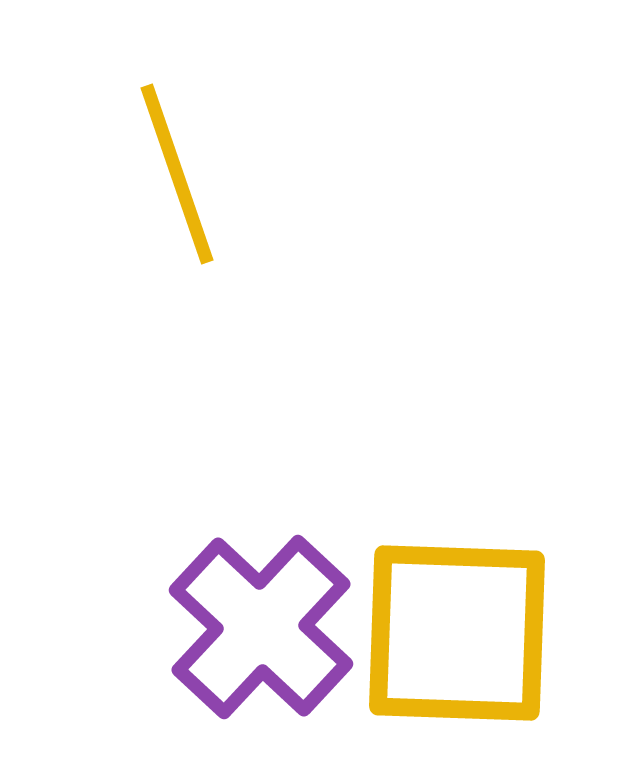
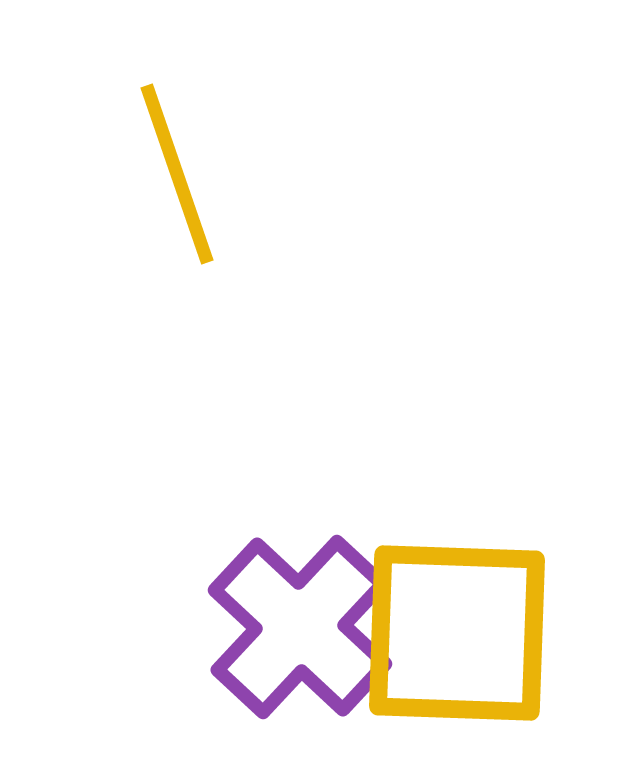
purple cross: moved 39 px right
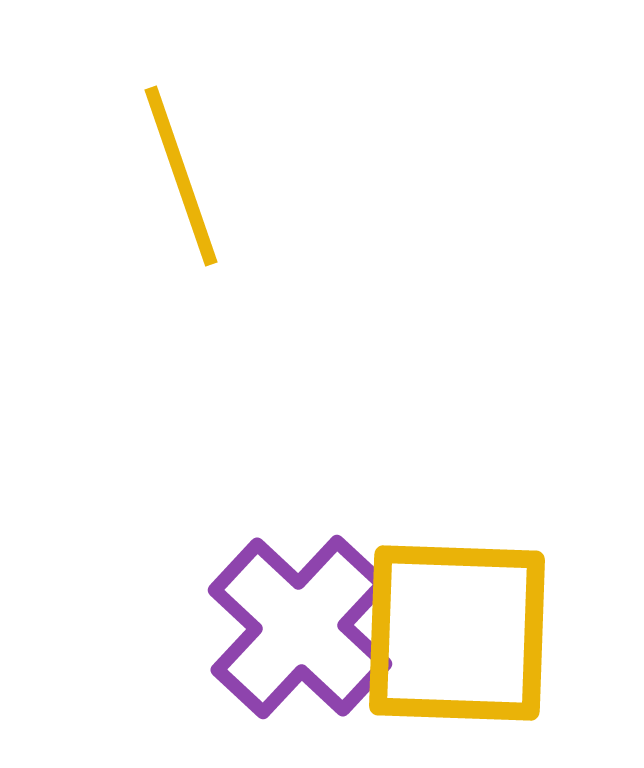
yellow line: moved 4 px right, 2 px down
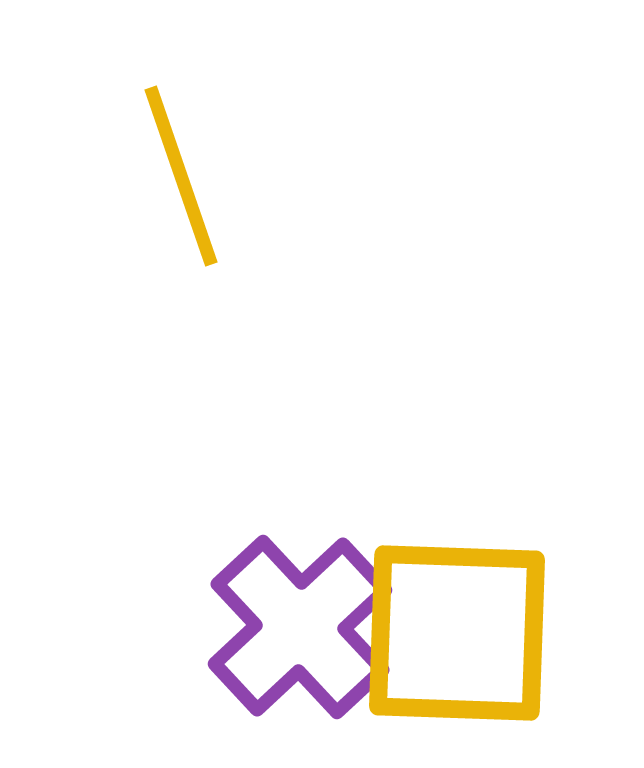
purple cross: rotated 4 degrees clockwise
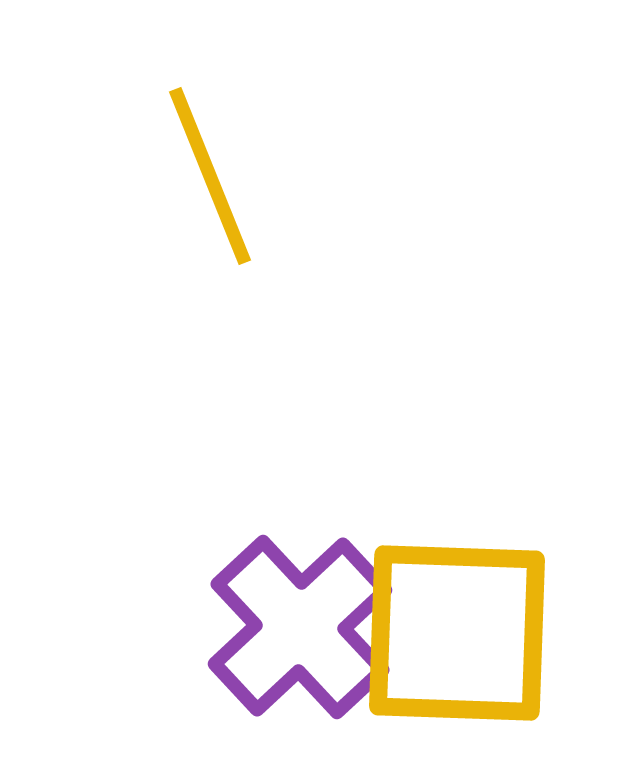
yellow line: moved 29 px right; rotated 3 degrees counterclockwise
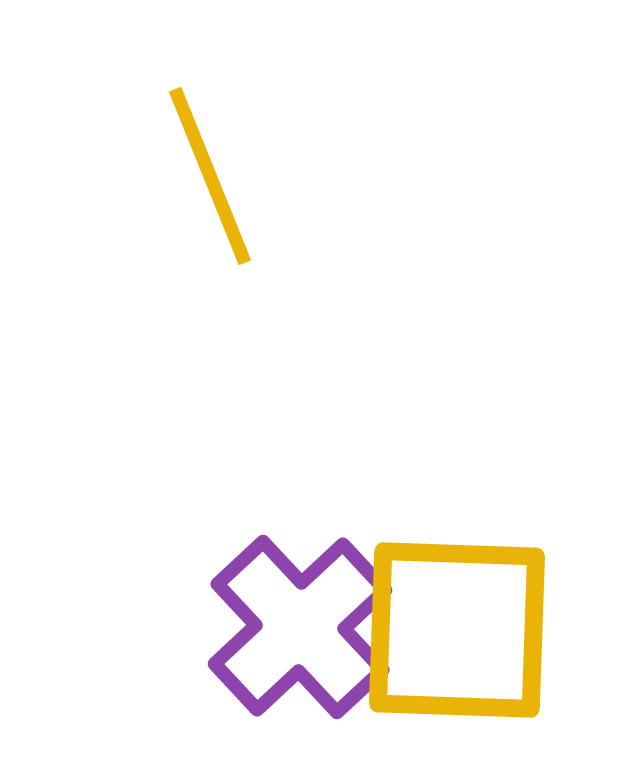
yellow square: moved 3 px up
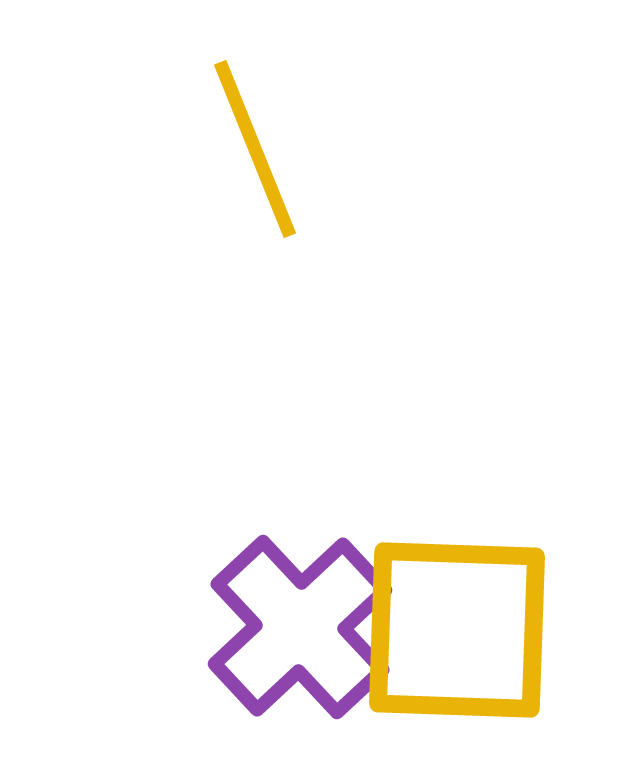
yellow line: moved 45 px right, 27 px up
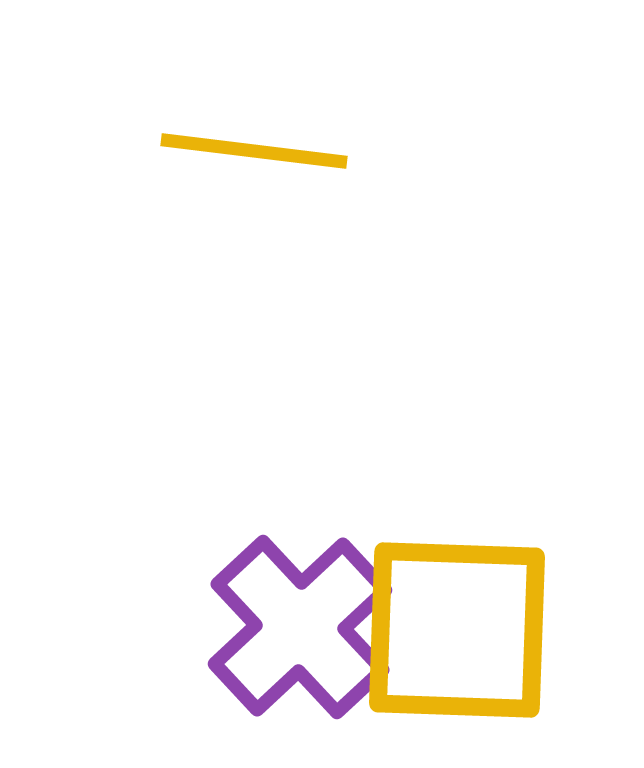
yellow line: moved 1 px left, 2 px down; rotated 61 degrees counterclockwise
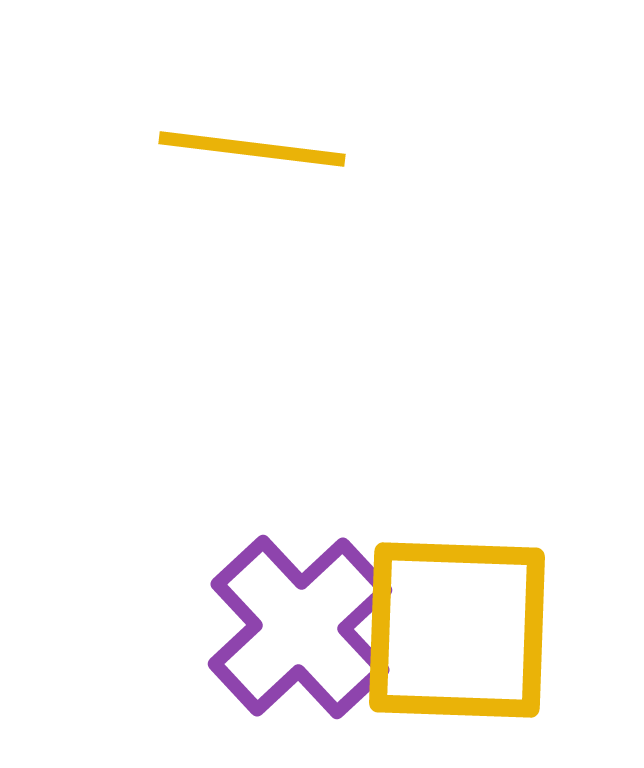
yellow line: moved 2 px left, 2 px up
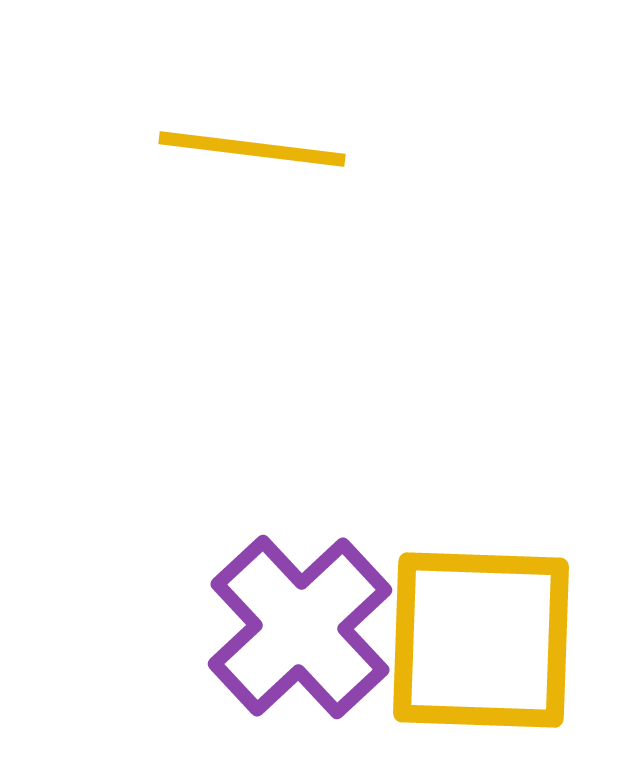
yellow square: moved 24 px right, 10 px down
